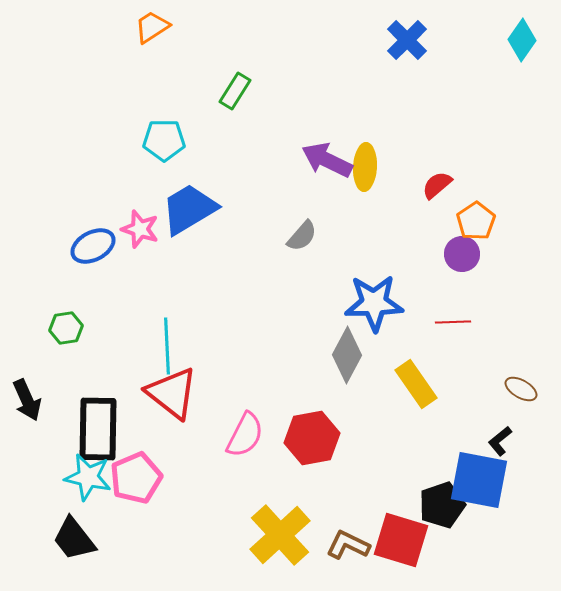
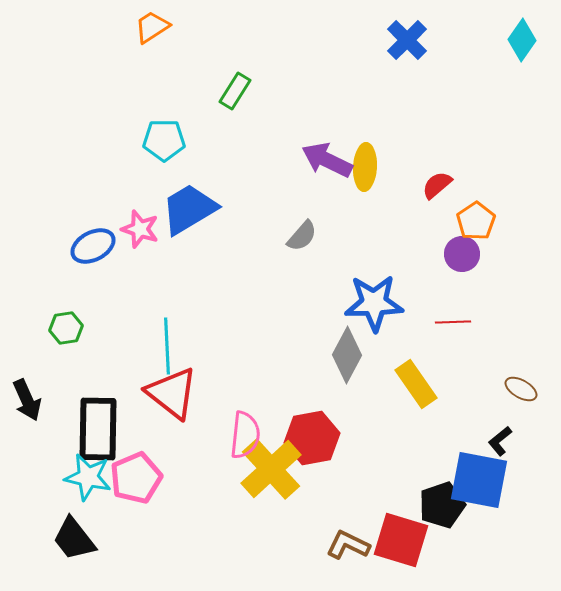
pink semicircle: rotated 21 degrees counterclockwise
yellow cross: moved 9 px left, 66 px up
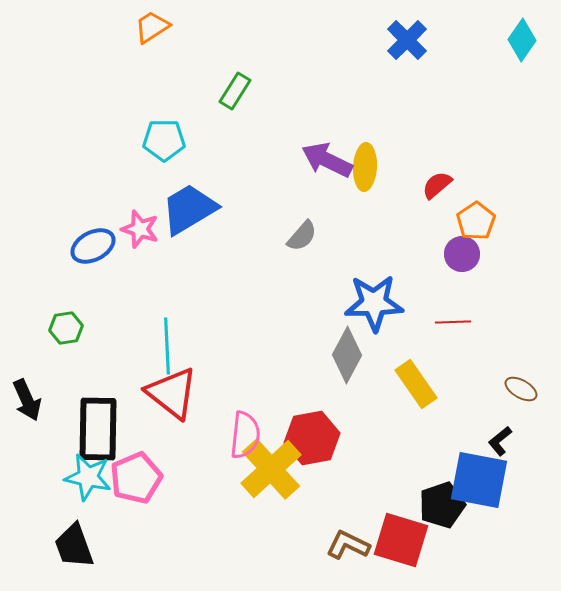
black trapezoid: moved 7 px down; rotated 18 degrees clockwise
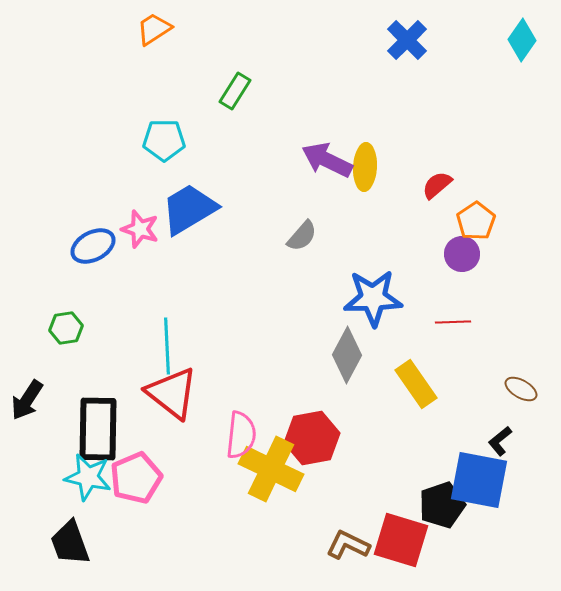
orange trapezoid: moved 2 px right, 2 px down
blue star: moved 1 px left, 5 px up
black arrow: rotated 57 degrees clockwise
pink semicircle: moved 4 px left
yellow cross: rotated 22 degrees counterclockwise
black trapezoid: moved 4 px left, 3 px up
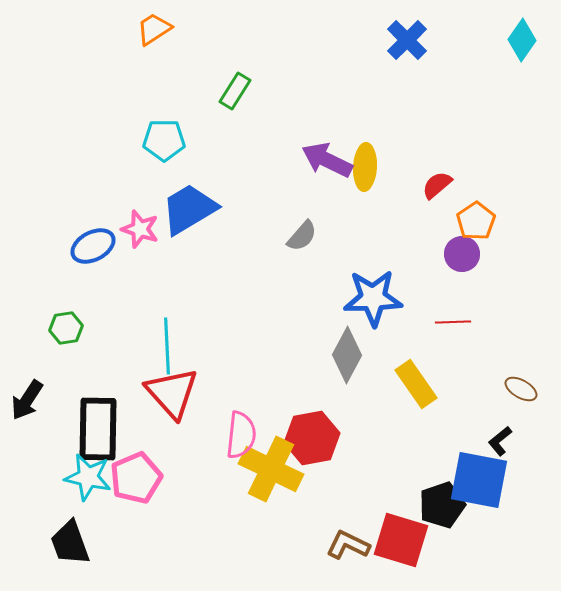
red triangle: rotated 10 degrees clockwise
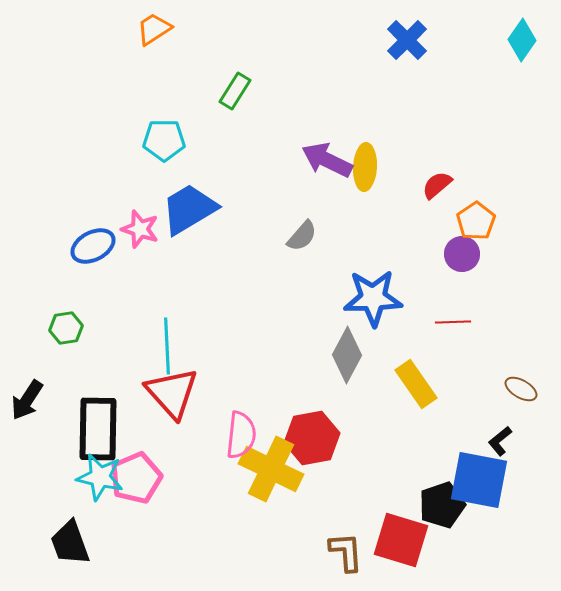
cyan star: moved 12 px right
brown L-shape: moved 2 px left, 7 px down; rotated 60 degrees clockwise
